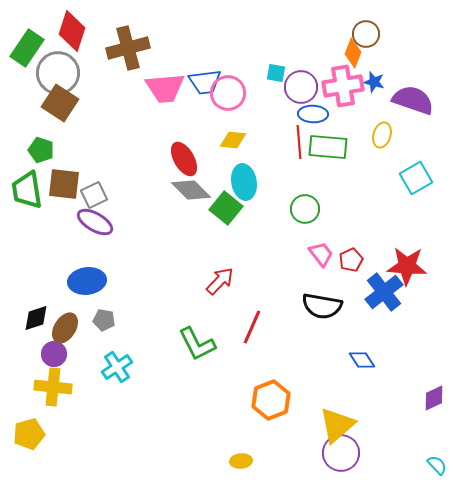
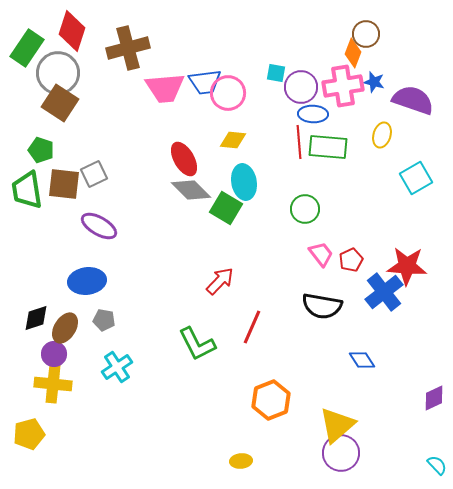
gray square at (94, 195): moved 21 px up
green square at (226, 208): rotated 8 degrees counterclockwise
purple ellipse at (95, 222): moved 4 px right, 4 px down
yellow cross at (53, 387): moved 3 px up
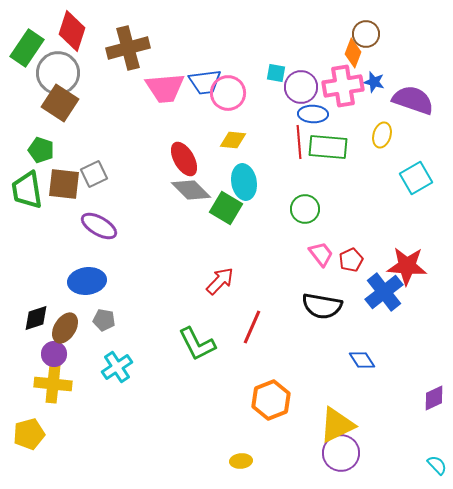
yellow triangle at (337, 425): rotated 15 degrees clockwise
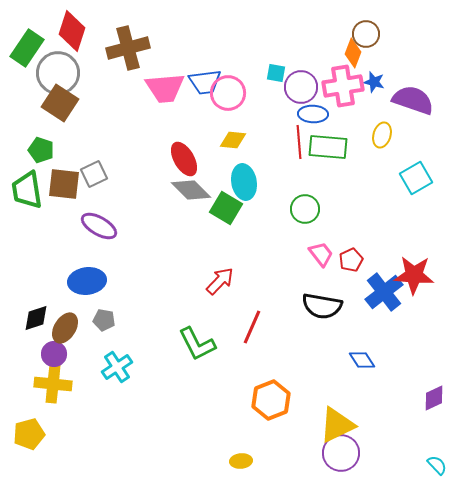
red star at (407, 266): moved 7 px right, 9 px down
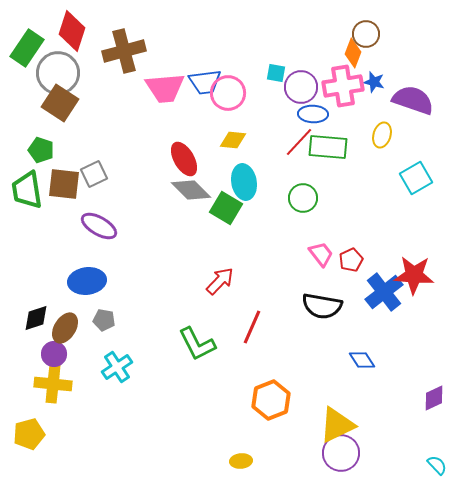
brown cross at (128, 48): moved 4 px left, 3 px down
red line at (299, 142): rotated 48 degrees clockwise
green circle at (305, 209): moved 2 px left, 11 px up
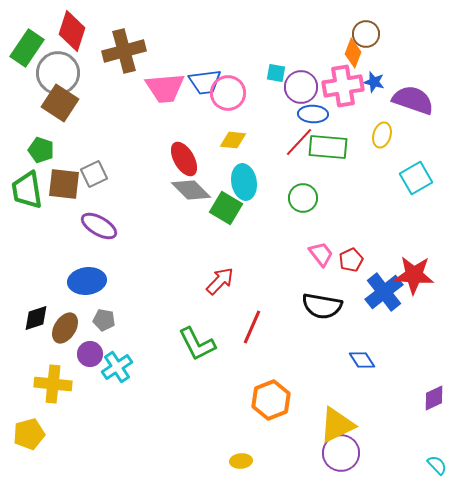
purple circle at (54, 354): moved 36 px right
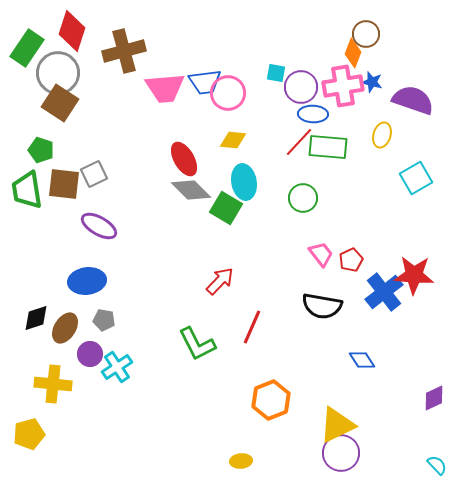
blue star at (374, 82): moved 2 px left
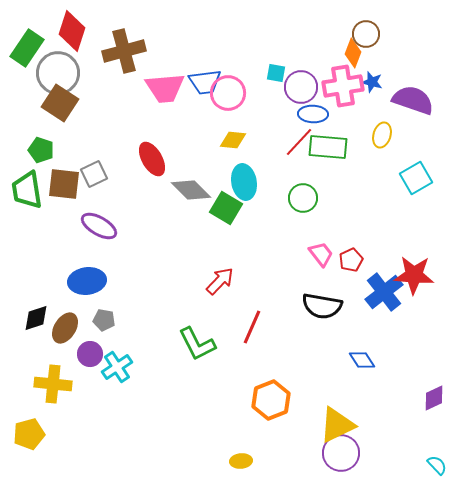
red ellipse at (184, 159): moved 32 px left
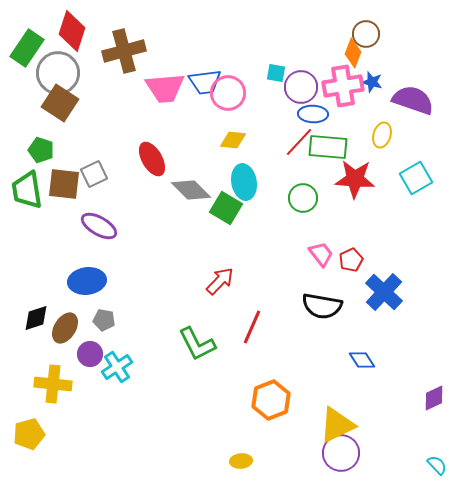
red star at (414, 275): moved 59 px left, 96 px up
blue cross at (384, 292): rotated 9 degrees counterclockwise
